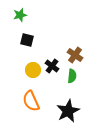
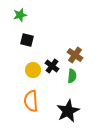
orange semicircle: rotated 20 degrees clockwise
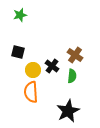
black square: moved 9 px left, 12 px down
orange semicircle: moved 9 px up
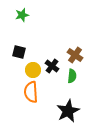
green star: moved 2 px right
black square: moved 1 px right
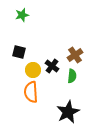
brown cross: rotated 21 degrees clockwise
black star: moved 1 px down
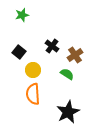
black square: rotated 24 degrees clockwise
black cross: moved 20 px up
green semicircle: moved 5 px left, 2 px up; rotated 64 degrees counterclockwise
orange semicircle: moved 2 px right, 2 px down
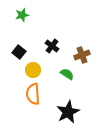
brown cross: moved 7 px right; rotated 14 degrees clockwise
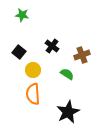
green star: rotated 24 degrees clockwise
